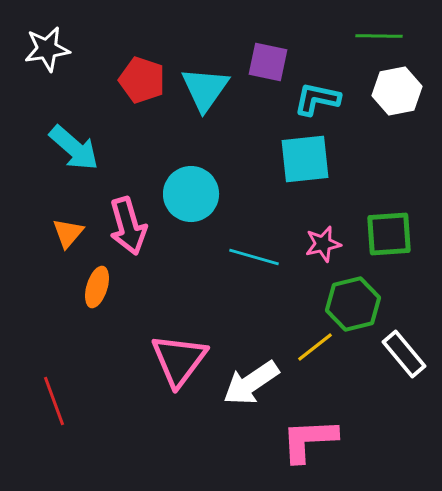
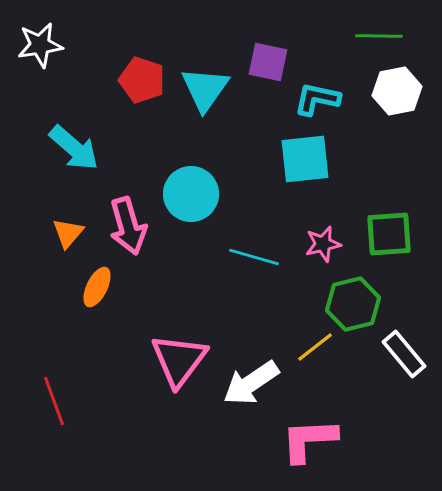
white star: moved 7 px left, 4 px up
orange ellipse: rotated 9 degrees clockwise
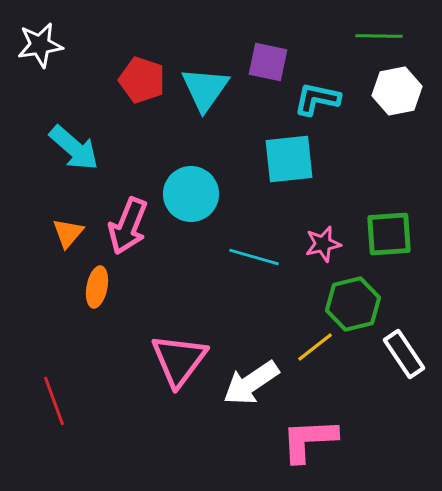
cyan square: moved 16 px left
pink arrow: rotated 38 degrees clockwise
orange ellipse: rotated 15 degrees counterclockwise
white rectangle: rotated 6 degrees clockwise
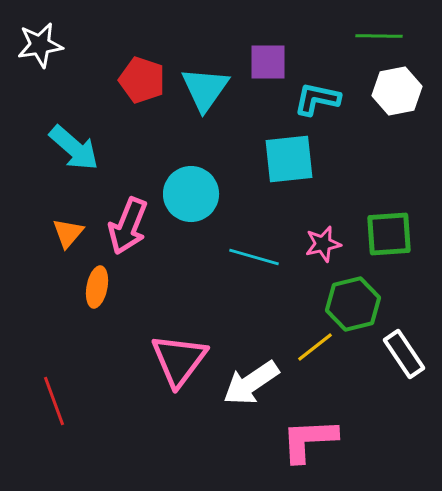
purple square: rotated 12 degrees counterclockwise
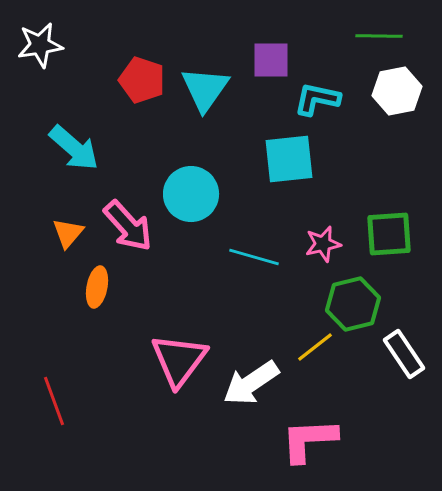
purple square: moved 3 px right, 2 px up
pink arrow: rotated 64 degrees counterclockwise
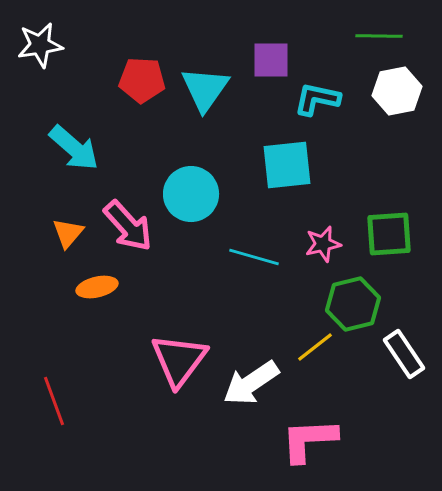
red pentagon: rotated 15 degrees counterclockwise
cyan square: moved 2 px left, 6 px down
orange ellipse: rotated 66 degrees clockwise
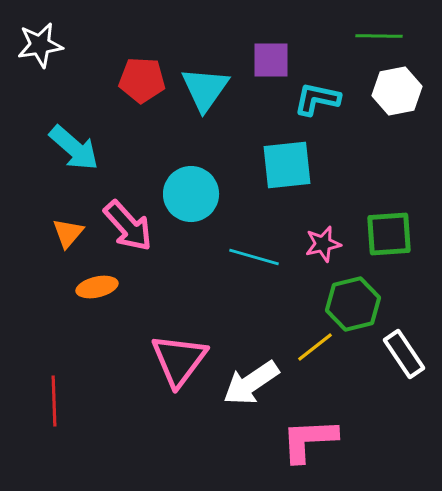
red line: rotated 18 degrees clockwise
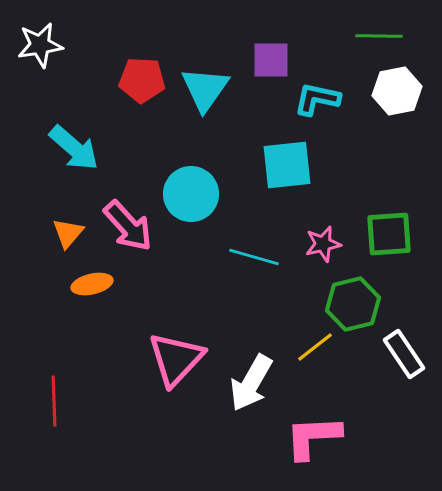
orange ellipse: moved 5 px left, 3 px up
pink triangle: moved 3 px left, 1 px up; rotated 6 degrees clockwise
white arrow: rotated 26 degrees counterclockwise
pink L-shape: moved 4 px right, 3 px up
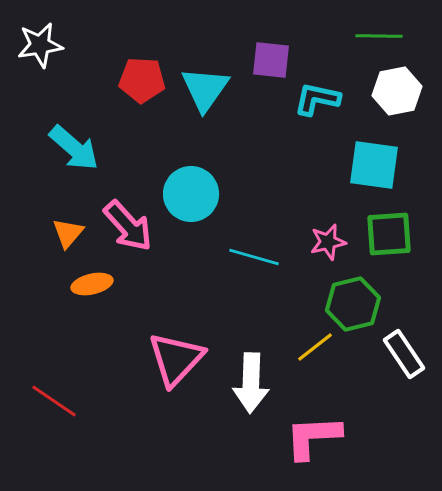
purple square: rotated 6 degrees clockwise
cyan square: moved 87 px right; rotated 14 degrees clockwise
pink star: moved 5 px right, 2 px up
white arrow: rotated 28 degrees counterclockwise
red line: rotated 54 degrees counterclockwise
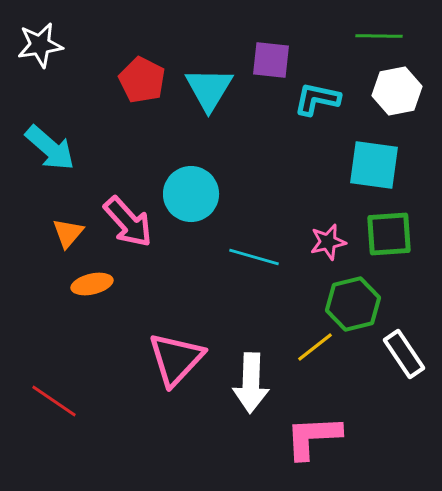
red pentagon: rotated 24 degrees clockwise
cyan triangle: moved 4 px right; rotated 4 degrees counterclockwise
cyan arrow: moved 24 px left
pink arrow: moved 4 px up
